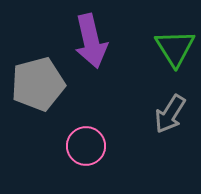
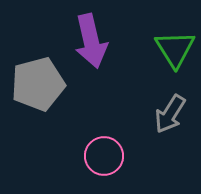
green triangle: moved 1 px down
pink circle: moved 18 px right, 10 px down
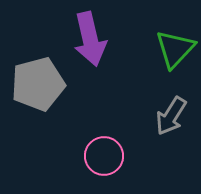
purple arrow: moved 1 px left, 2 px up
green triangle: rotated 15 degrees clockwise
gray arrow: moved 1 px right, 2 px down
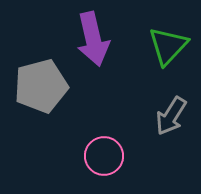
purple arrow: moved 3 px right
green triangle: moved 7 px left, 3 px up
gray pentagon: moved 3 px right, 2 px down
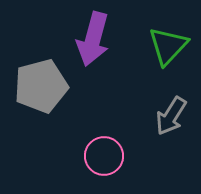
purple arrow: rotated 28 degrees clockwise
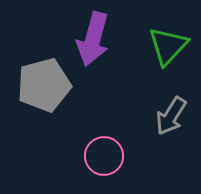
gray pentagon: moved 3 px right, 1 px up
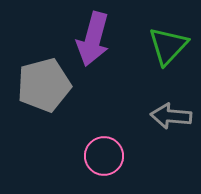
gray arrow: rotated 63 degrees clockwise
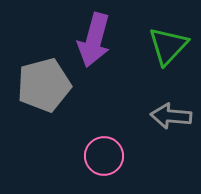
purple arrow: moved 1 px right, 1 px down
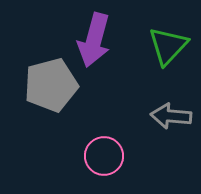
gray pentagon: moved 7 px right
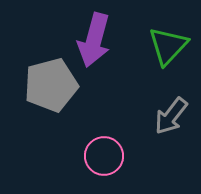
gray arrow: rotated 57 degrees counterclockwise
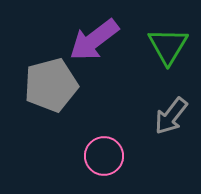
purple arrow: rotated 38 degrees clockwise
green triangle: rotated 12 degrees counterclockwise
